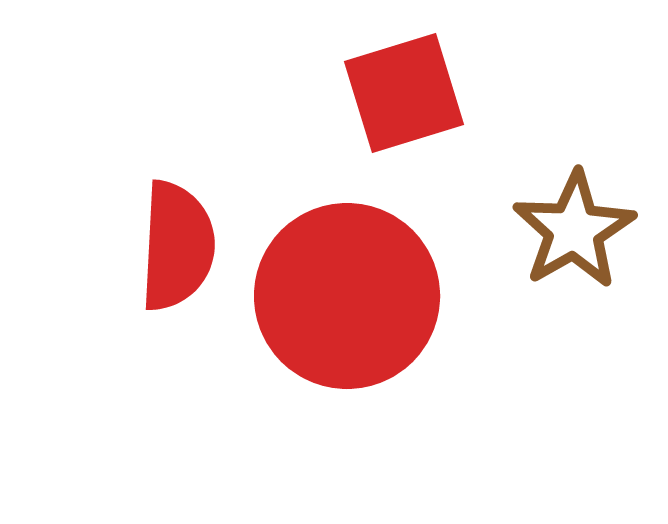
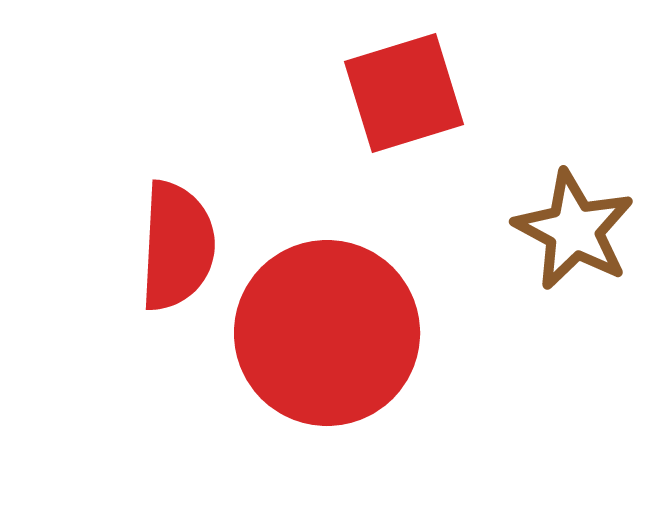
brown star: rotated 14 degrees counterclockwise
red circle: moved 20 px left, 37 px down
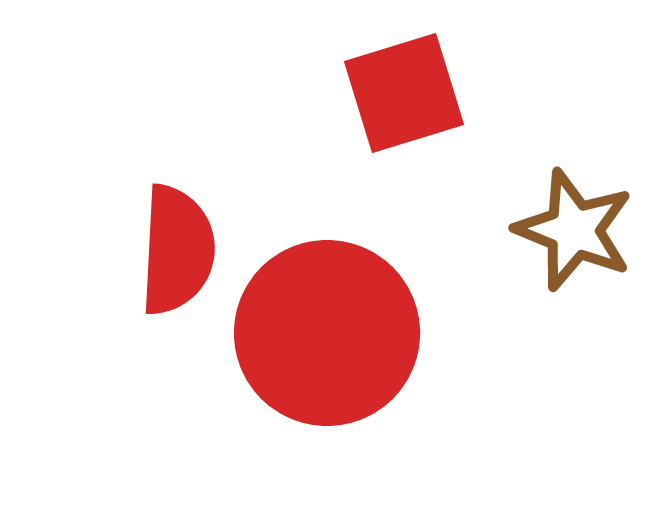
brown star: rotated 6 degrees counterclockwise
red semicircle: moved 4 px down
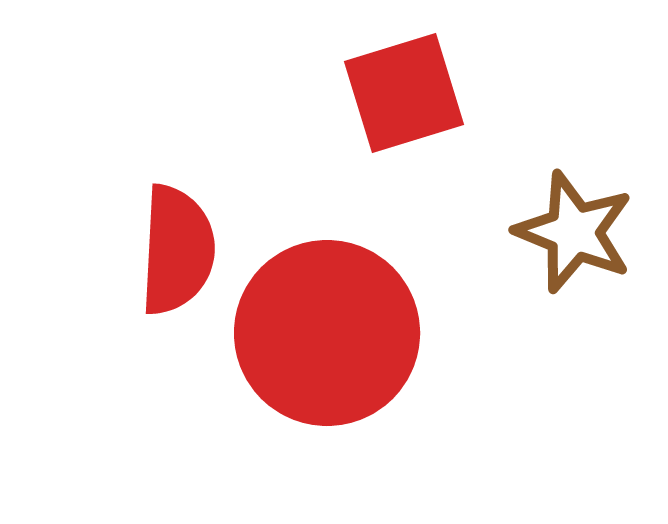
brown star: moved 2 px down
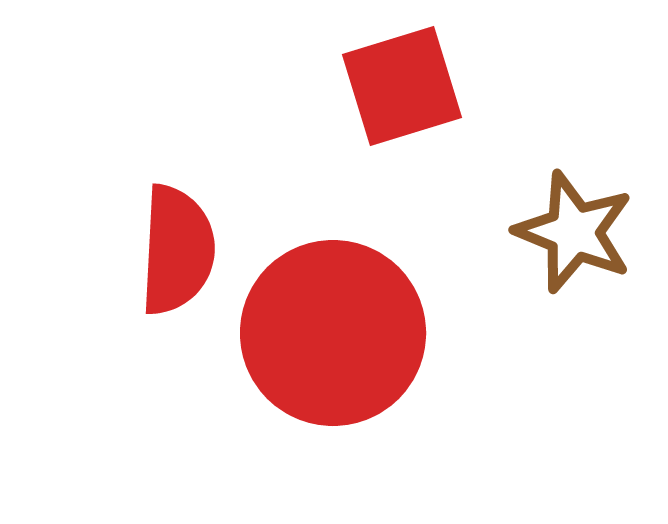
red square: moved 2 px left, 7 px up
red circle: moved 6 px right
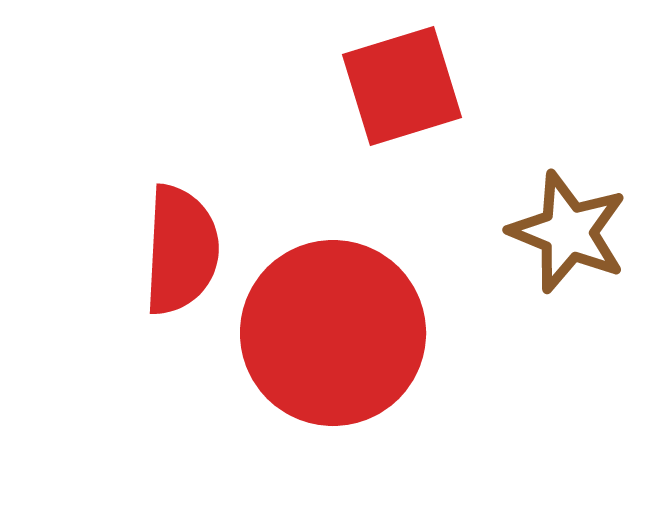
brown star: moved 6 px left
red semicircle: moved 4 px right
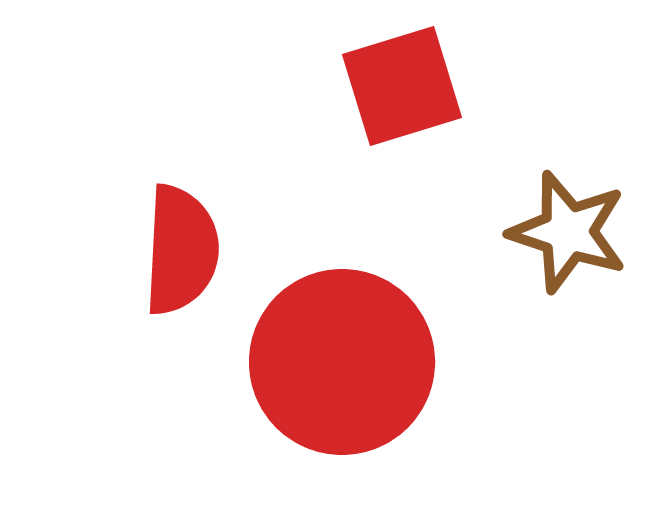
brown star: rotated 4 degrees counterclockwise
red circle: moved 9 px right, 29 px down
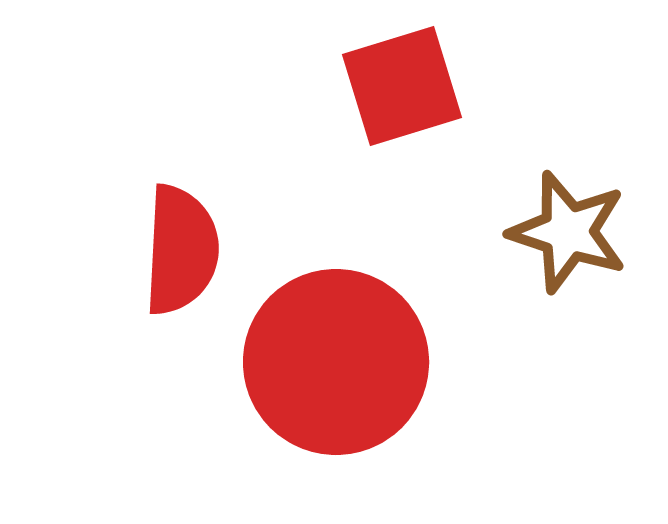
red circle: moved 6 px left
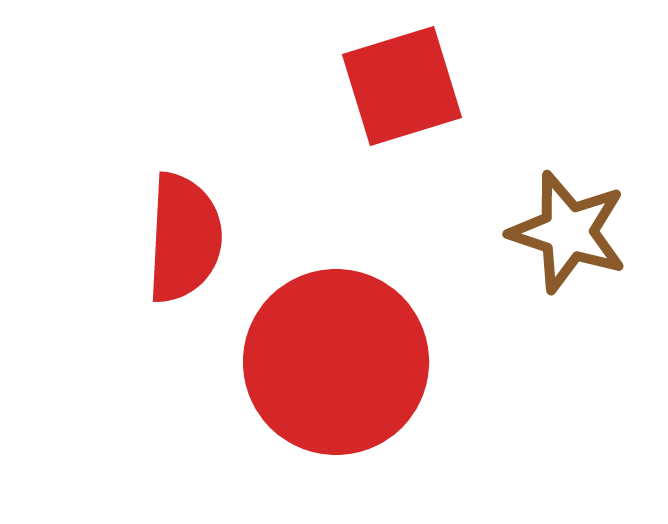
red semicircle: moved 3 px right, 12 px up
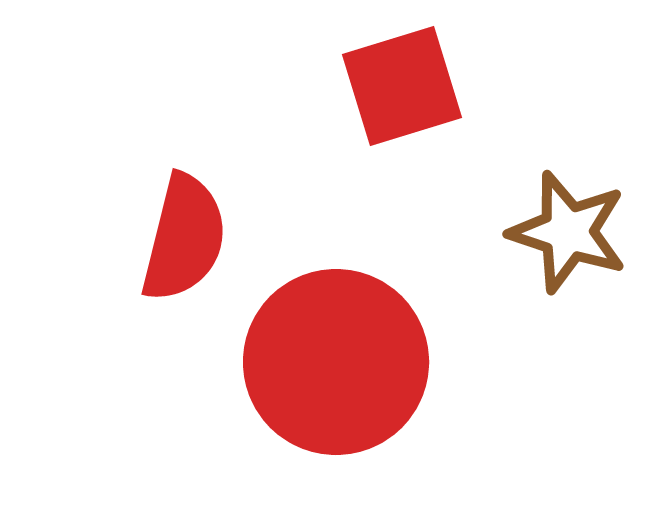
red semicircle: rotated 11 degrees clockwise
